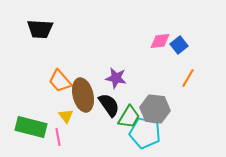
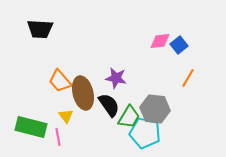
brown ellipse: moved 2 px up
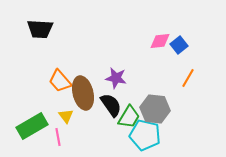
black semicircle: moved 2 px right
green rectangle: moved 1 px right, 1 px up; rotated 44 degrees counterclockwise
cyan pentagon: moved 2 px down
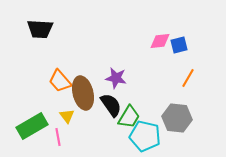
blue square: rotated 24 degrees clockwise
gray hexagon: moved 22 px right, 9 px down
yellow triangle: moved 1 px right
cyan pentagon: moved 1 px down
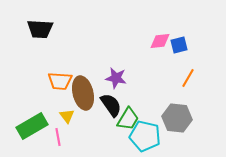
orange trapezoid: rotated 45 degrees counterclockwise
green trapezoid: moved 1 px left, 2 px down
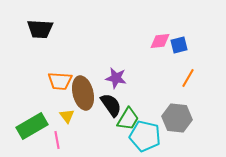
pink line: moved 1 px left, 3 px down
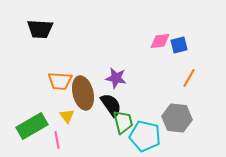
orange line: moved 1 px right
green trapezoid: moved 5 px left, 3 px down; rotated 45 degrees counterclockwise
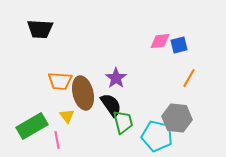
purple star: rotated 25 degrees clockwise
cyan pentagon: moved 12 px right
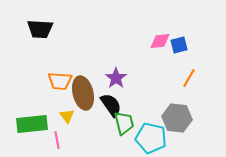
green trapezoid: moved 1 px right, 1 px down
green rectangle: moved 2 px up; rotated 24 degrees clockwise
cyan pentagon: moved 6 px left, 2 px down
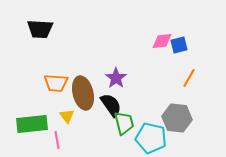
pink diamond: moved 2 px right
orange trapezoid: moved 4 px left, 2 px down
